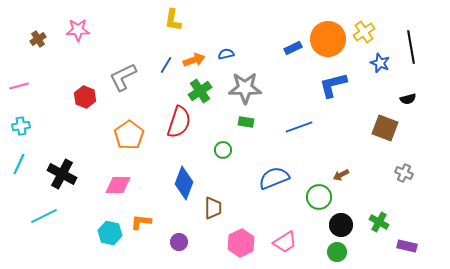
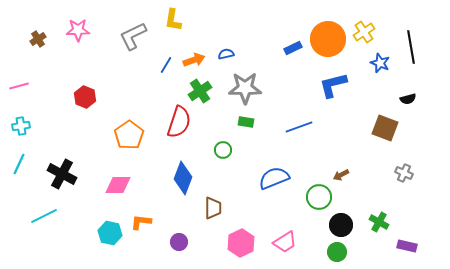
gray L-shape at (123, 77): moved 10 px right, 41 px up
blue diamond at (184, 183): moved 1 px left, 5 px up
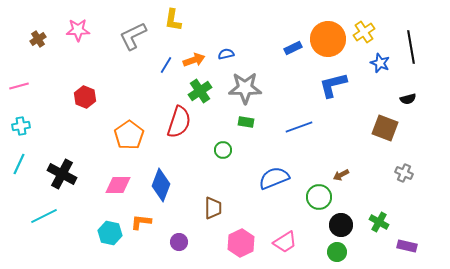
blue diamond at (183, 178): moved 22 px left, 7 px down
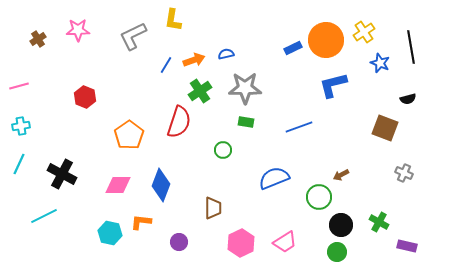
orange circle at (328, 39): moved 2 px left, 1 px down
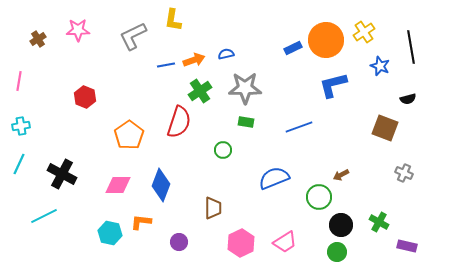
blue star at (380, 63): moved 3 px down
blue line at (166, 65): rotated 48 degrees clockwise
pink line at (19, 86): moved 5 px up; rotated 66 degrees counterclockwise
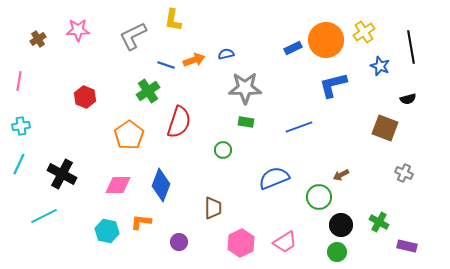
blue line at (166, 65): rotated 30 degrees clockwise
green cross at (200, 91): moved 52 px left
cyan hexagon at (110, 233): moved 3 px left, 2 px up
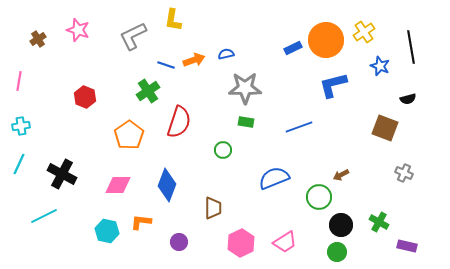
pink star at (78, 30): rotated 20 degrees clockwise
blue diamond at (161, 185): moved 6 px right
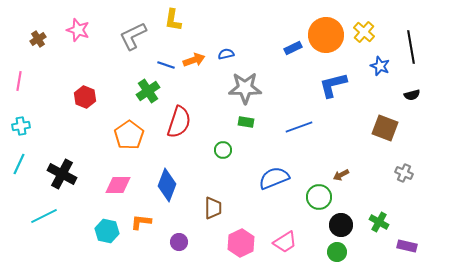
yellow cross at (364, 32): rotated 15 degrees counterclockwise
orange circle at (326, 40): moved 5 px up
black semicircle at (408, 99): moved 4 px right, 4 px up
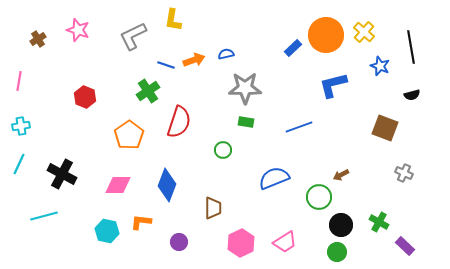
blue rectangle at (293, 48): rotated 18 degrees counterclockwise
cyan line at (44, 216): rotated 12 degrees clockwise
purple rectangle at (407, 246): moved 2 px left; rotated 30 degrees clockwise
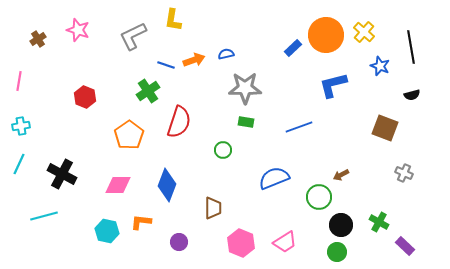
pink hexagon at (241, 243): rotated 12 degrees counterclockwise
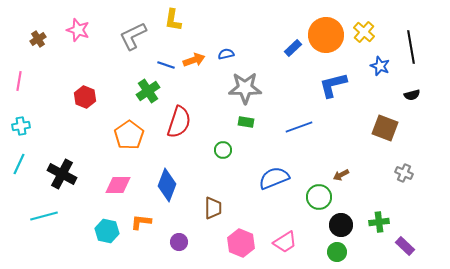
green cross at (379, 222): rotated 36 degrees counterclockwise
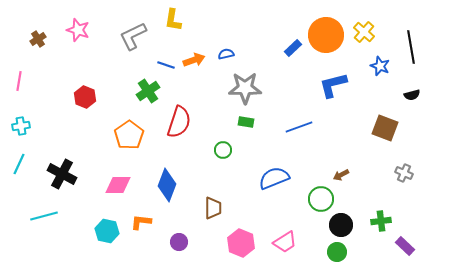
green circle at (319, 197): moved 2 px right, 2 px down
green cross at (379, 222): moved 2 px right, 1 px up
